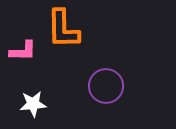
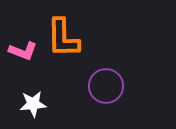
orange L-shape: moved 9 px down
pink L-shape: rotated 20 degrees clockwise
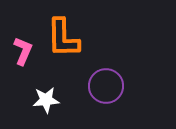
pink L-shape: rotated 88 degrees counterclockwise
white star: moved 13 px right, 4 px up
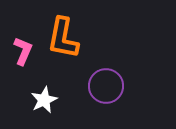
orange L-shape: rotated 12 degrees clockwise
white star: moved 2 px left; rotated 20 degrees counterclockwise
